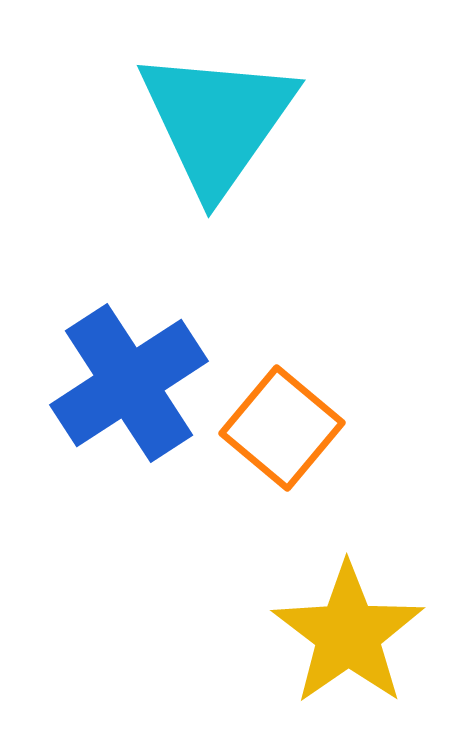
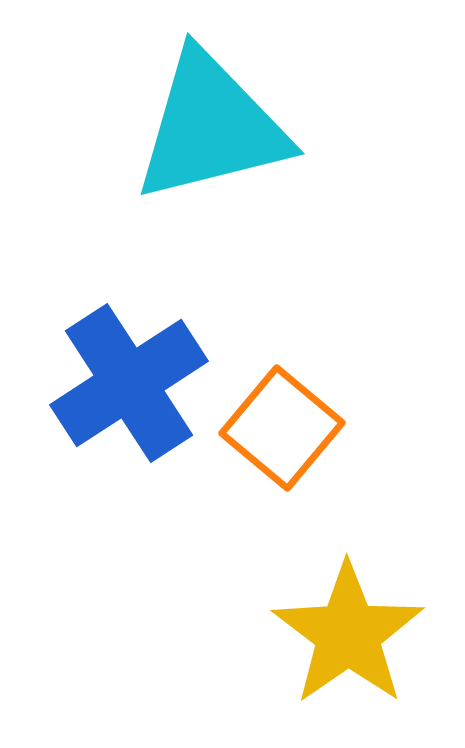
cyan triangle: moved 6 px left, 6 px down; rotated 41 degrees clockwise
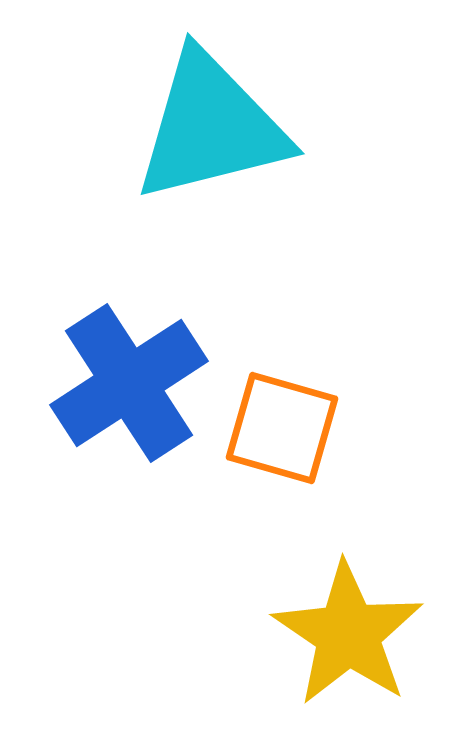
orange square: rotated 24 degrees counterclockwise
yellow star: rotated 3 degrees counterclockwise
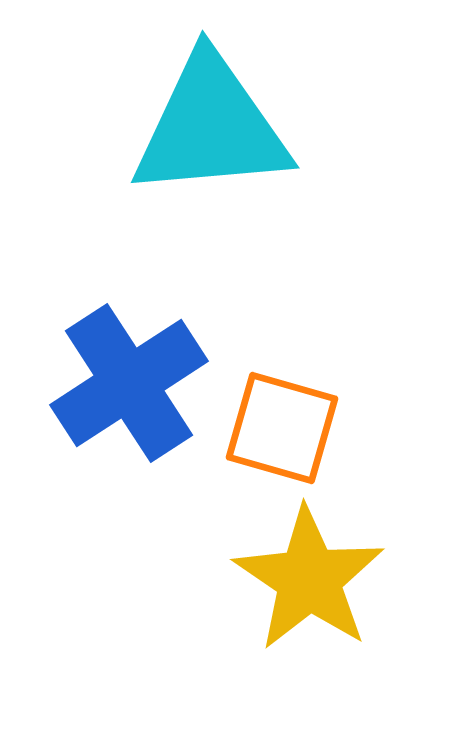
cyan triangle: rotated 9 degrees clockwise
yellow star: moved 39 px left, 55 px up
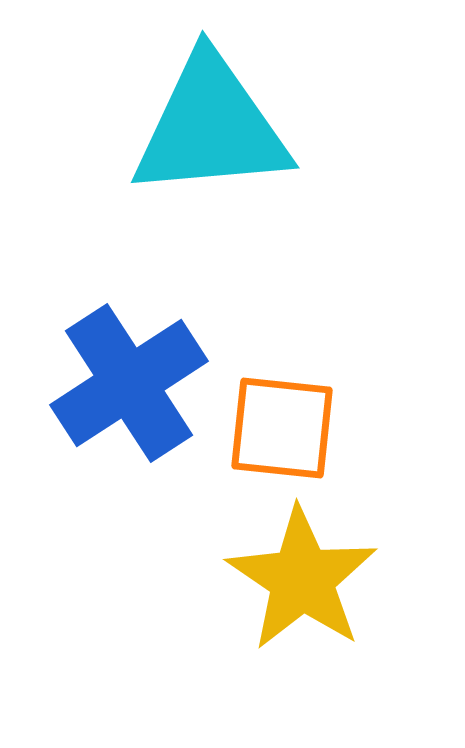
orange square: rotated 10 degrees counterclockwise
yellow star: moved 7 px left
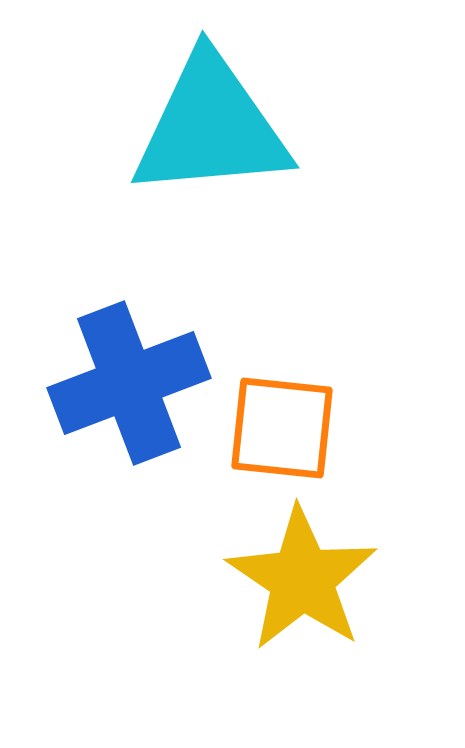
blue cross: rotated 12 degrees clockwise
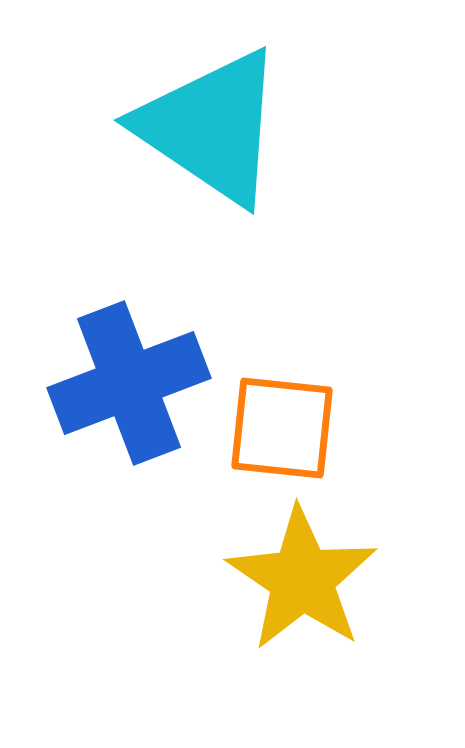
cyan triangle: rotated 39 degrees clockwise
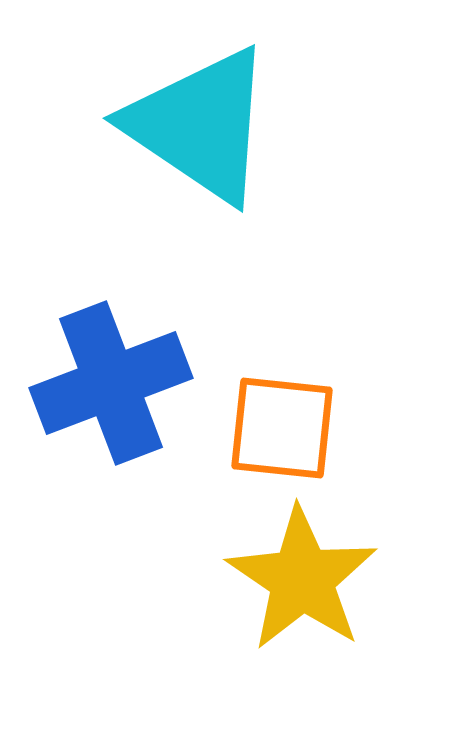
cyan triangle: moved 11 px left, 2 px up
blue cross: moved 18 px left
